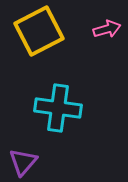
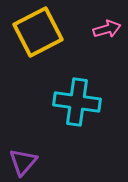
yellow square: moved 1 px left, 1 px down
cyan cross: moved 19 px right, 6 px up
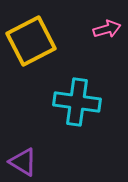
yellow square: moved 7 px left, 9 px down
purple triangle: rotated 40 degrees counterclockwise
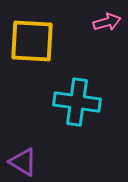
pink arrow: moved 7 px up
yellow square: moved 1 px right; rotated 30 degrees clockwise
